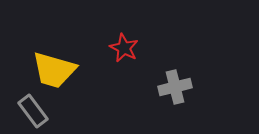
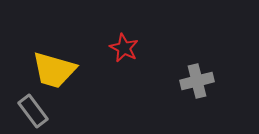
gray cross: moved 22 px right, 6 px up
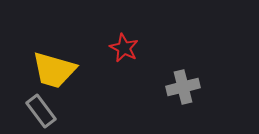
gray cross: moved 14 px left, 6 px down
gray rectangle: moved 8 px right
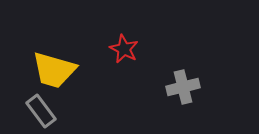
red star: moved 1 px down
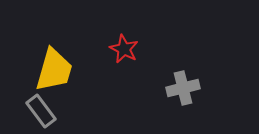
yellow trapezoid: rotated 90 degrees counterclockwise
gray cross: moved 1 px down
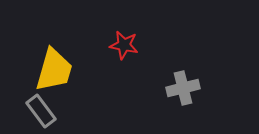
red star: moved 4 px up; rotated 16 degrees counterclockwise
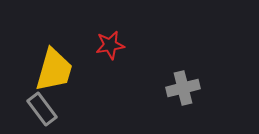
red star: moved 14 px left; rotated 20 degrees counterclockwise
gray rectangle: moved 1 px right, 2 px up
